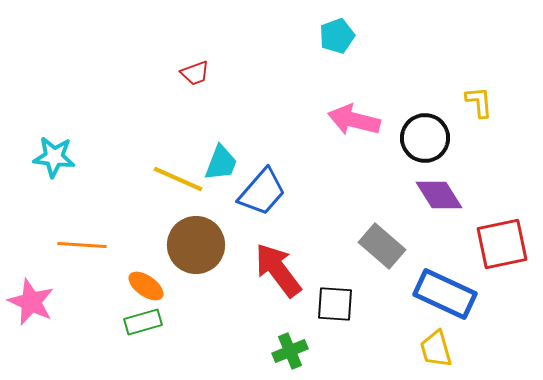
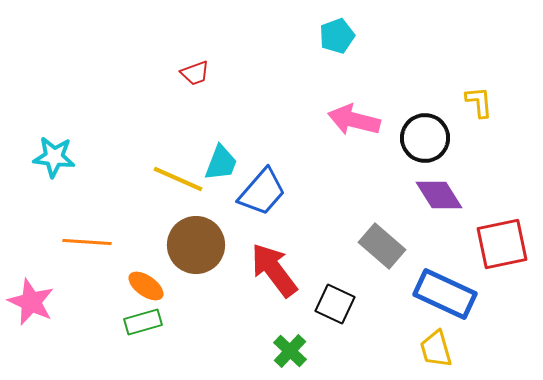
orange line: moved 5 px right, 3 px up
red arrow: moved 4 px left
black square: rotated 21 degrees clockwise
green cross: rotated 24 degrees counterclockwise
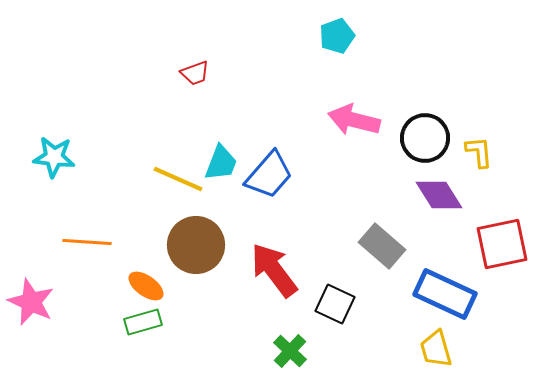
yellow L-shape: moved 50 px down
blue trapezoid: moved 7 px right, 17 px up
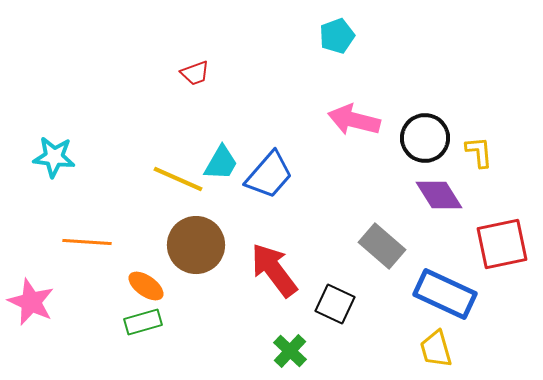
cyan trapezoid: rotated 9 degrees clockwise
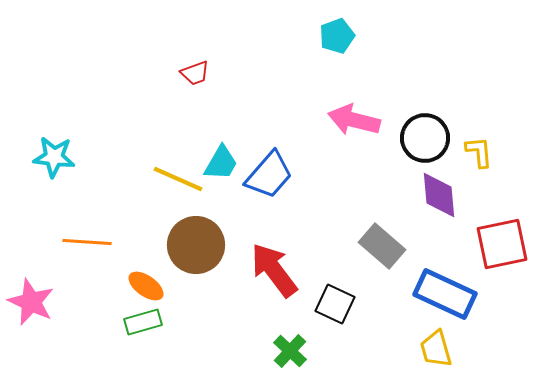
purple diamond: rotated 27 degrees clockwise
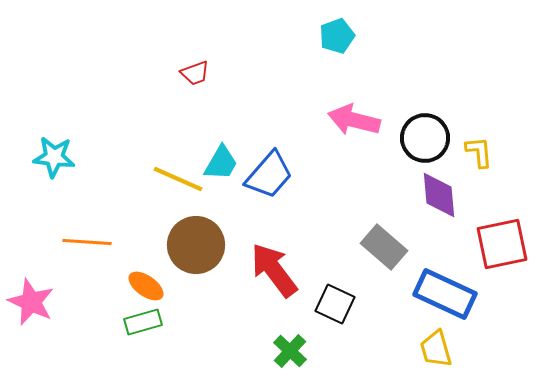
gray rectangle: moved 2 px right, 1 px down
